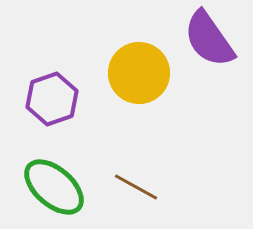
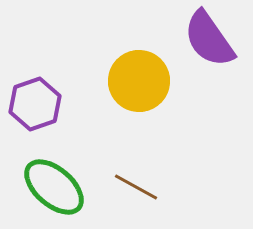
yellow circle: moved 8 px down
purple hexagon: moved 17 px left, 5 px down
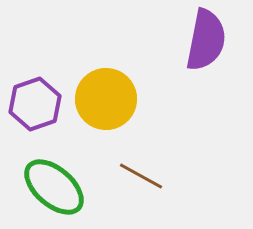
purple semicircle: moved 3 px left, 1 px down; rotated 134 degrees counterclockwise
yellow circle: moved 33 px left, 18 px down
brown line: moved 5 px right, 11 px up
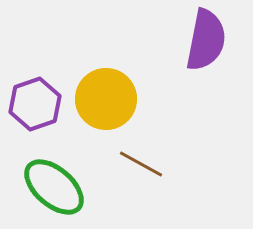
brown line: moved 12 px up
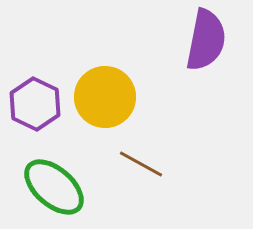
yellow circle: moved 1 px left, 2 px up
purple hexagon: rotated 15 degrees counterclockwise
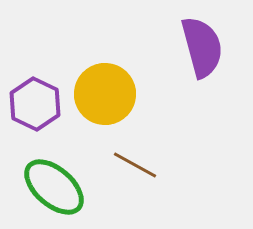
purple semicircle: moved 4 px left, 7 px down; rotated 26 degrees counterclockwise
yellow circle: moved 3 px up
brown line: moved 6 px left, 1 px down
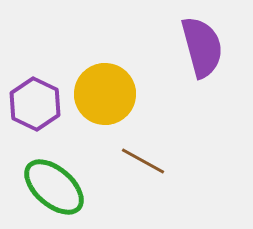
brown line: moved 8 px right, 4 px up
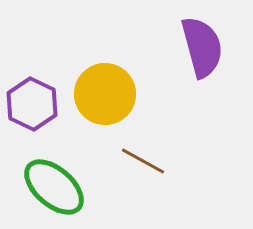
purple hexagon: moved 3 px left
